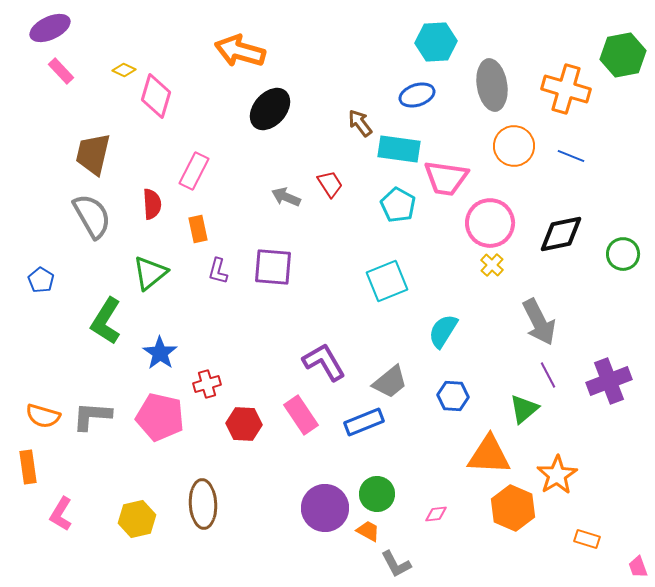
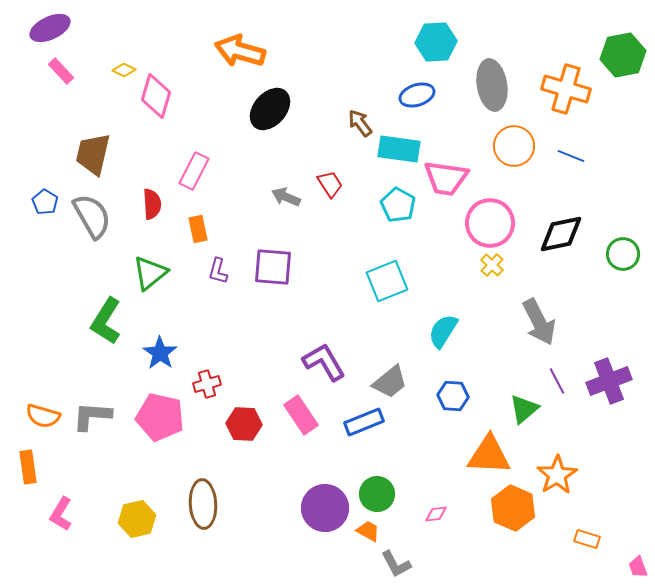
blue pentagon at (41, 280): moved 4 px right, 78 px up
purple line at (548, 375): moved 9 px right, 6 px down
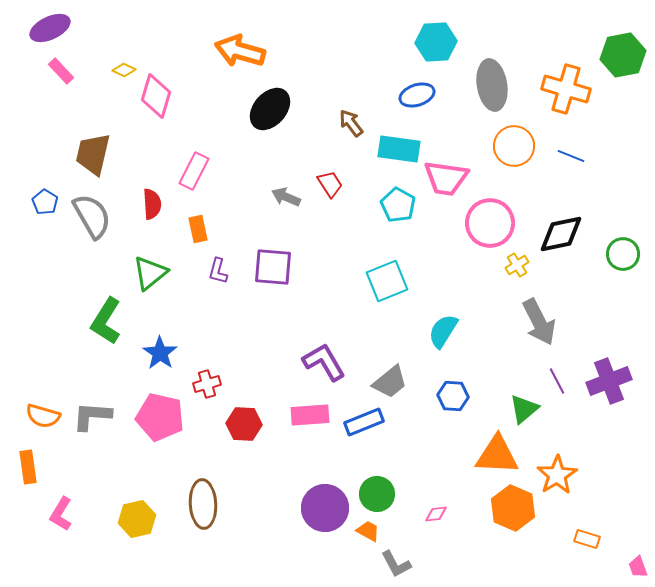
brown arrow at (360, 123): moved 9 px left
yellow cross at (492, 265): moved 25 px right; rotated 15 degrees clockwise
pink rectangle at (301, 415): moved 9 px right; rotated 60 degrees counterclockwise
orange triangle at (489, 455): moved 8 px right
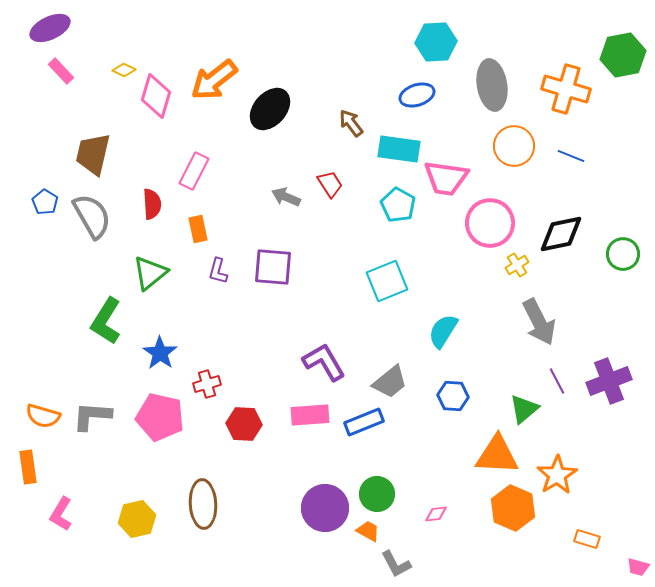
orange arrow at (240, 51): moved 26 px left, 29 px down; rotated 54 degrees counterclockwise
pink trapezoid at (638, 567): rotated 55 degrees counterclockwise
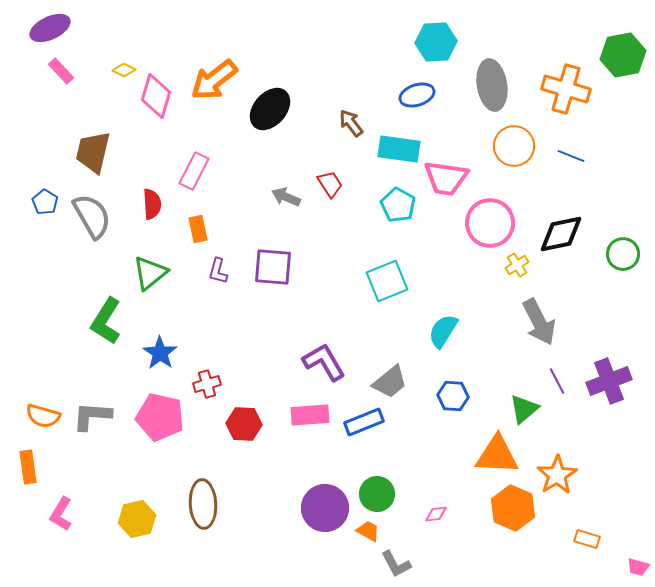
brown trapezoid at (93, 154): moved 2 px up
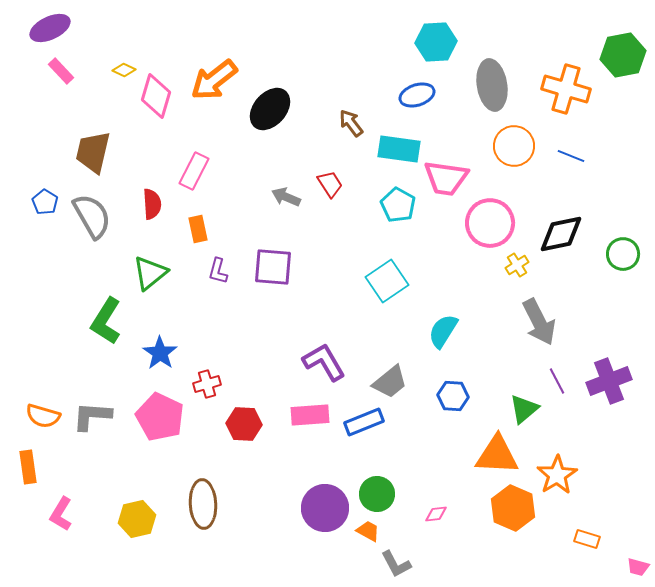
cyan square at (387, 281): rotated 12 degrees counterclockwise
pink pentagon at (160, 417): rotated 12 degrees clockwise
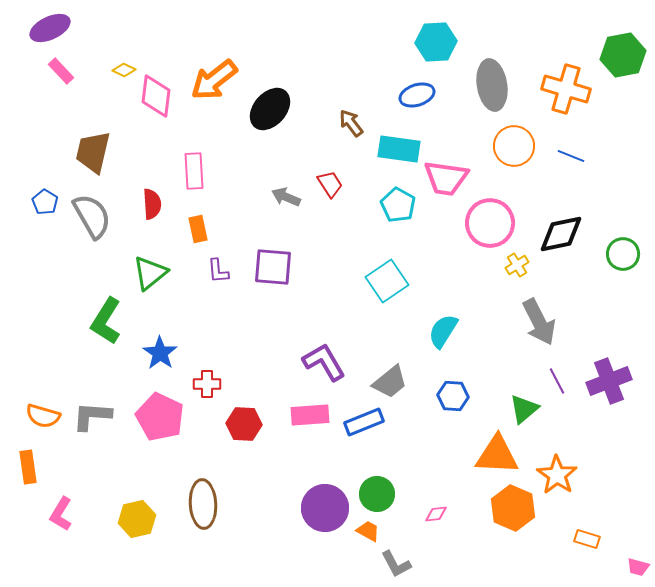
pink diamond at (156, 96): rotated 9 degrees counterclockwise
pink rectangle at (194, 171): rotated 30 degrees counterclockwise
purple L-shape at (218, 271): rotated 20 degrees counterclockwise
red cross at (207, 384): rotated 16 degrees clockwise
orange star at (557, 475): rotated 6 degrees counterclockwise
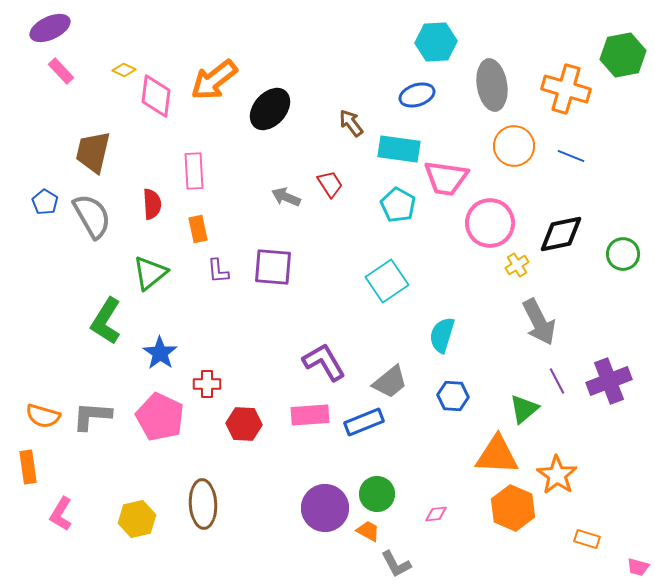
cyan semicircle at (443, 331): moved 1 px left, 4 px down; rotated 15 degrees counterclockwise
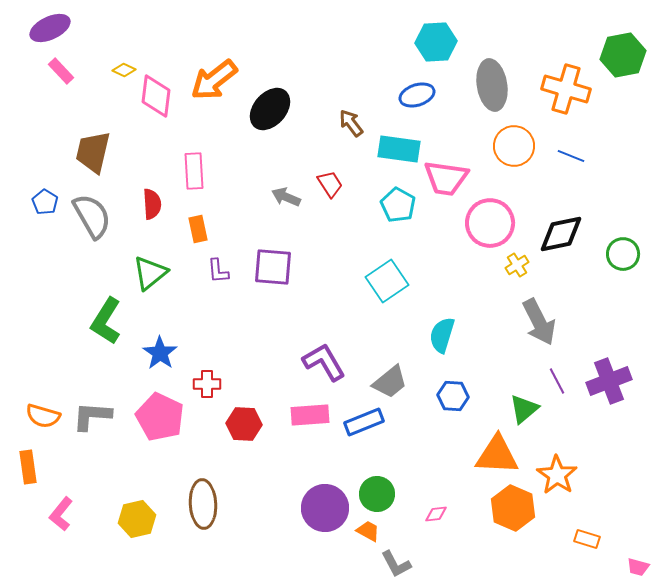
pink L-shape at (61, 514): rotated 8 degrees clockwise
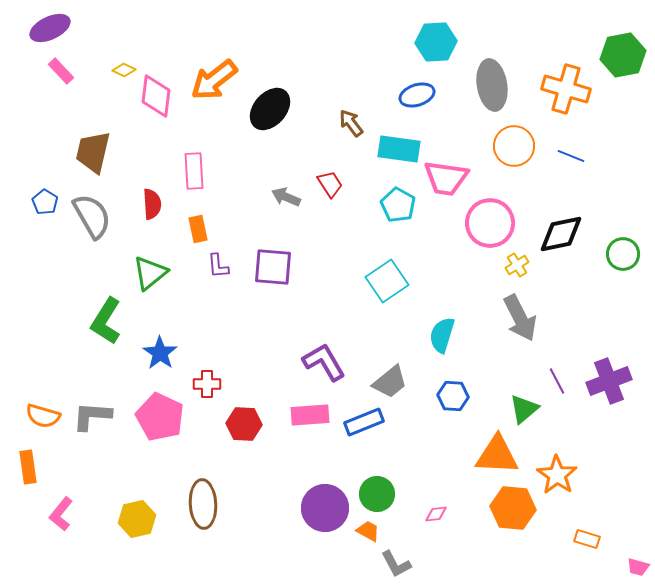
purple L-shape at (218, 271): moved 5 px up
gray arrow at (539, 322): moved 19 px left, 4 px up
orange hexagon at (513, 508): rotated 18 degrees counterclockwise
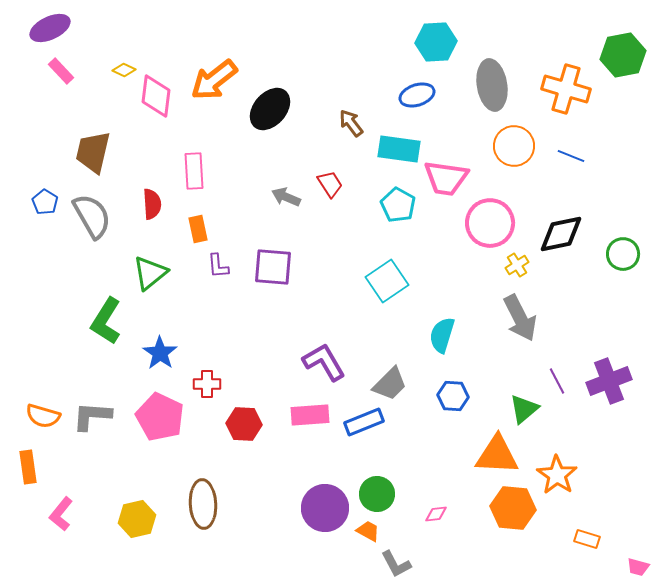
gray trapezoid at (390, 382): moved 2 px down; rotated 6 degrees counterclockwise
